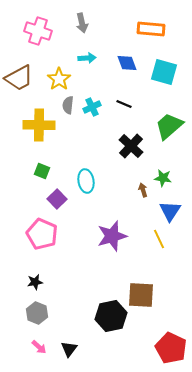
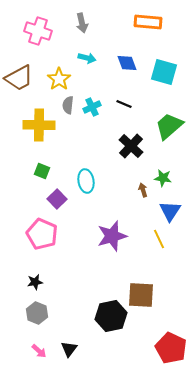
orange rectangle: moved 3 px left, 7 px up
cyan arrow: rotated 18 degrees clockwise
pink arrow: moved 4 px down
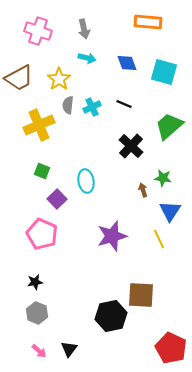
gray arrow: moved 2 px right, 6 px down
yellow cross: rotated 24 degrees counterclockwise
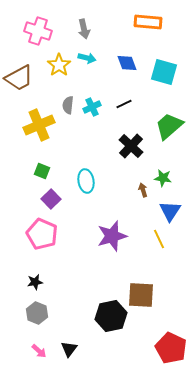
yellow star: moved 14 px up
black line: rotated 49 degrees counterclockwise
purple square: moved 6 px left
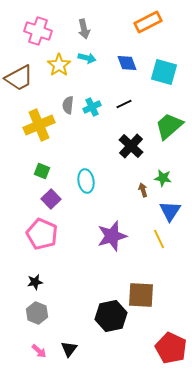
orange rectangle: rotated 32 degrees counterclockwise
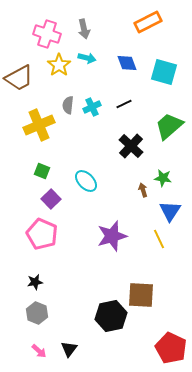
pink cross: moved 9 px right, 3 px down
cyan ellipse: rotated 35 degrees counterclockwise
